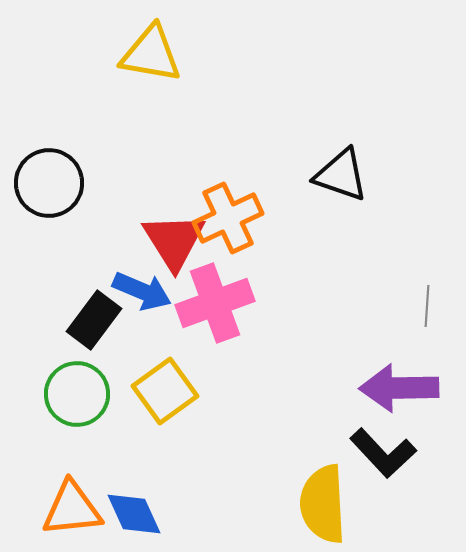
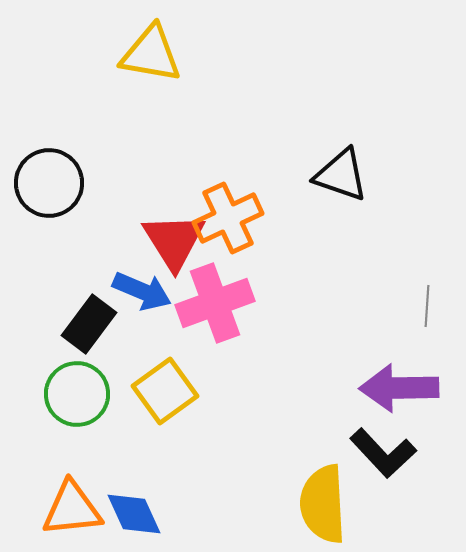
black rectangle: moved 5 px left, 4 px down
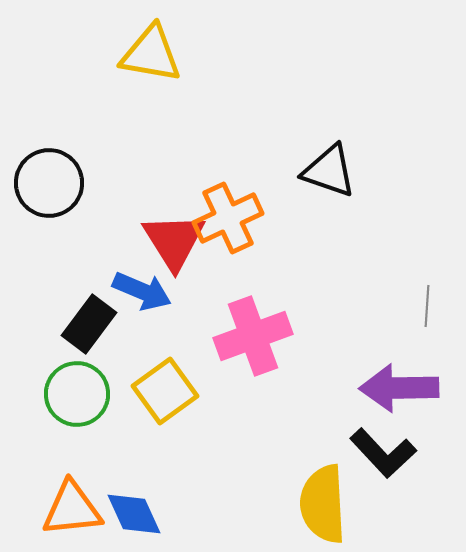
black triangle: moved 12 px left, 4 px up
pink cross: moved 38 px right, 33 px down
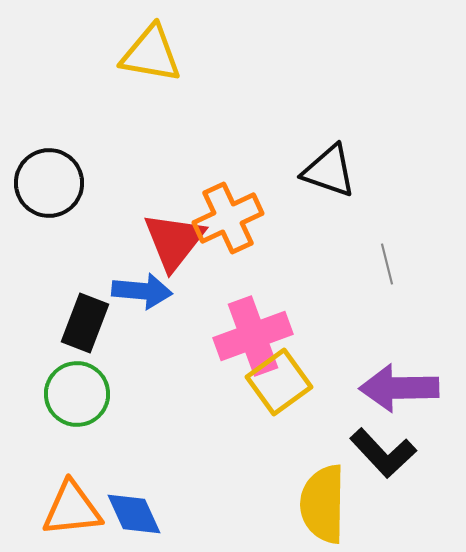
red triangle: rotated 10 degrees clockwise
blue arrow: rotated 18 degrees counterclockwise
gray line: moved 40 px left, 42 px up; rotated 18 degrees counterclockwise
black rectangle: moved 4 px left, 1 px up; rotated 16 degrees counterclockwise
yellow square: moved 114 px right, 9 px up
yellow semicircle: rotated 4 degrees clockwise
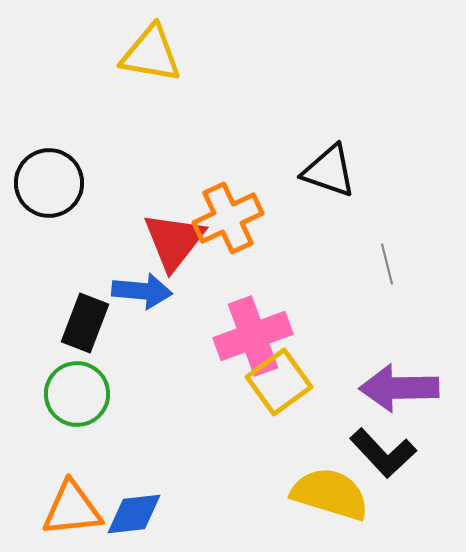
yellow semicircle: moved 7 px right, 10 px up; rotated 106 degrees clockwise
blue diamond: rotated 72 degrees counterclockwise
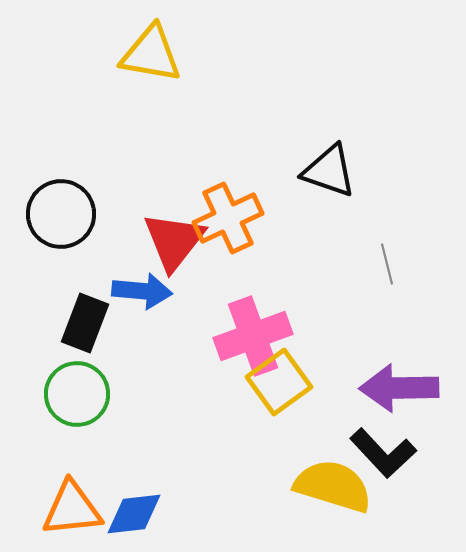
black circle: moved 12 px right, 31 px down
yellow semicircle: moved 3 px right, 8 px up
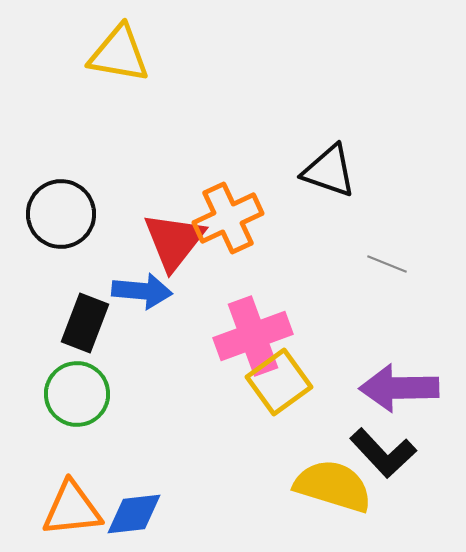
yellow triangle: moved 32 px left
gray line: rotated 54 degrees counterclockwise
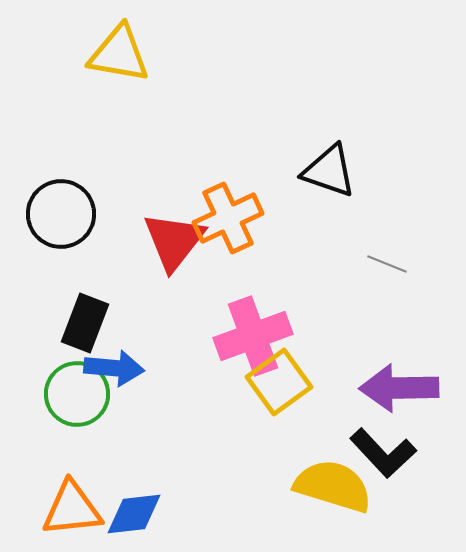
blue arrow: moved 28 px left, 77 px down
